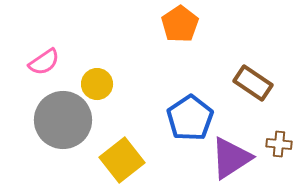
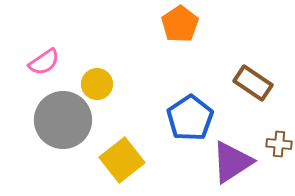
purple triangle: moved 1 px right, 4 px down
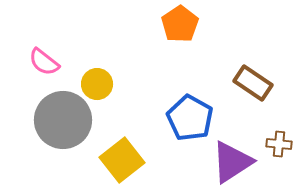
pink semicircle: rotated 72 degrees clockwise
blue pentagon: rotated 9 degrees counterclockwise
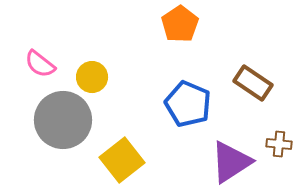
pink semicircle: moved 4 px left, 2 px down
yellow circle: moved 5 px left, 7 px up
blue pentagon: moved 2 px left, 14 px up; rotated 6 degrees counterclockwise
purple triangle: moved 1 px left
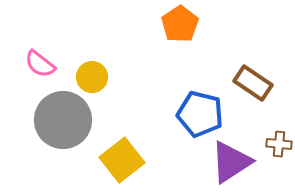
blue pentagon: moved 12 px right, 10 px down; rotated 9 degrees counterclockwise
